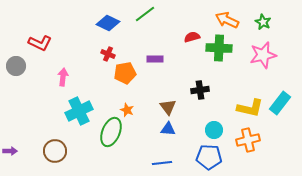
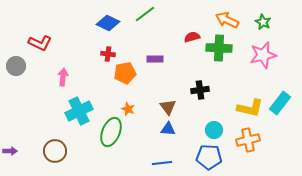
red cross: rotated 16 degrees counterclockwise
orange star: moved 1 px right, 1 px up
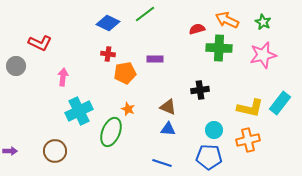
red semicircle: moved 5 px right, 8 px up
brown triangle: rotated 30 degrees counterclockwise
blue line: rotated 24 degrees clockwise
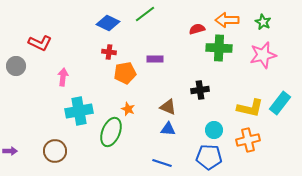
orange arrow: rotated 25 degrees counterclockwise
red cross: moved 1 px right, 2 px up
cyan cross: rotated 16 degrees clockwise
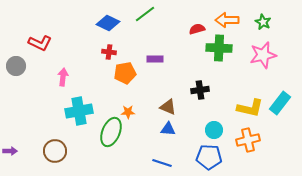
orange star: moved 3 px down; rotated 24 degrees counterclockwise
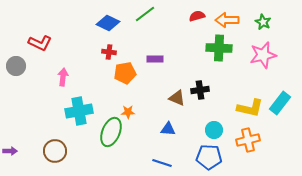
red semicircle: moved 13 px up
brown triangle: moved 9 px right, 9 px up
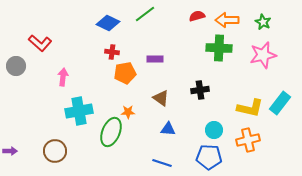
red L-shape: rotated 15 degrees clockwise
red cross: moved 3 px right
brown triangle: moved 16 px left; rotated 12 degrees clockwise
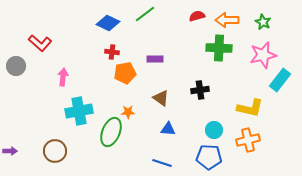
cyan rectangle: moved 23 px up
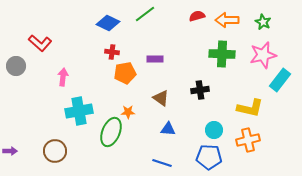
green cross: moved 3 px right, 6 px down
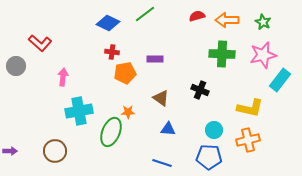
black cross: rotated 30 degrees clockwise
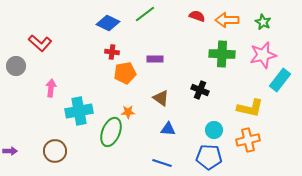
red semicircle: rotated 35 degrees clockwise
pink arrow: moved 12 px left, 11 px down
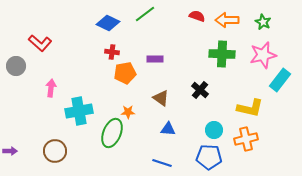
black cross: rotated 18 degrees clockwise
green ellipse: moved 1 px right, 1 px down
orange cross: moved 2 px left, 1 px up
